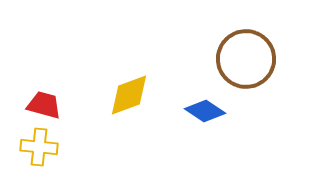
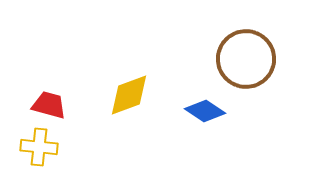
red trapezoid: moved 5 px right
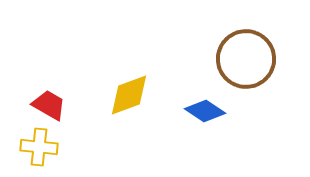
red trapezoid: rotated 15 degrees clockwise
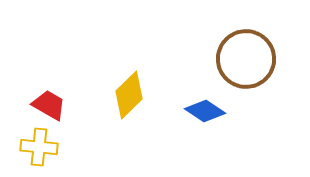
yellow diamond: rotated 24 degrees counterclockwise
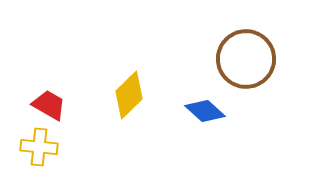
blue diamond: rotated 9 degrees clockwise
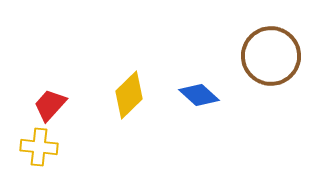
brown circle: moved 25 px right, 3 px up
red trapezoid: moved 1 px right; rotated 78 degrees counterclockwise
blue diamond: moved 6 px left, 16 px up
